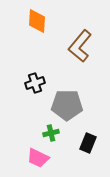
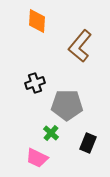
green cross: rotated 35 degrees counterclockwise
pink trapezoid: moved 1 px left
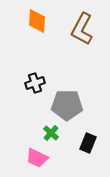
brown L-shape: moved 2 px right, 17 px up; rotated 12 degrees counterclockwise
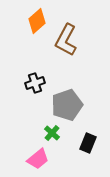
orange diamond: rotated 45 degrees clockwise
brown L-shape: moved 16 px left, 11 px down
gray pentagon: rotated 20 degrees counterclockwise
green cross: moved 1 px right
pink trapezoid: moved 1 px right, 1 px down; rotated 65 degrees counterclockwise
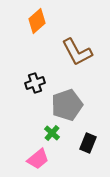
brown L-shape: moved 11 px right, 12 px down; rotated 56 degrees counterclockwise
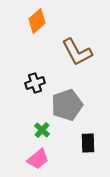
green cross: moved 10 px left, 3 px up
black rectangle: rotated 24 degrees counterclockwise
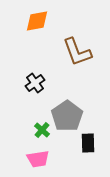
orange diamond: rotated 30 degrees clockwise
brown L-shape: rotated 8 degrees clockwise
black cross: rotated 18 degrees counterclockwise
gray pentagon: moved 11 px down; rotated 16 degrees counterclockwise
pink trapezoid: rotated 30 degrees clockwise
